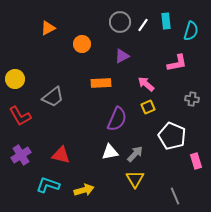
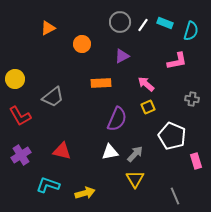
cyan rectangle: moved 1 px left, 2 px down; rotated 63 degrees counterclockwise
pink L-shape: moved 2 px up
red triangle: moved 1 px right, 4 px up
yellow arrow: moved 1 px right, 3 px down
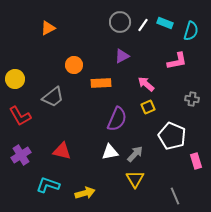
orange circle: moved 8 px left, 21 px down
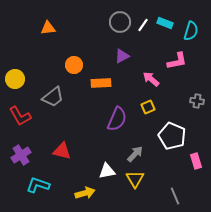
orange triangle: rotated 21 degrees clockwise
pink arrow: moved 5 px right, 5 px up
gray cross: moved 5 px right, 2 px down
white triangle: moved 3 px left, 19 px down
cyan L-shape: moved 10 px left
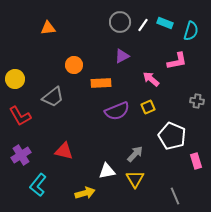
purple semicircle: moved 8 px up; rotated 45 degrees clockwise
red triangle: moved 2 px right
cyan L-shape: rotated 70 degrees counterclockwise
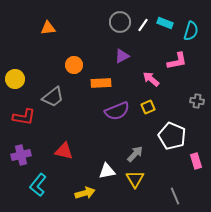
red L-shape: moved 4 px right, 1 px down; rotated 50 degrees counterclockwise
purple cross: rotated 18 degrees clockwise
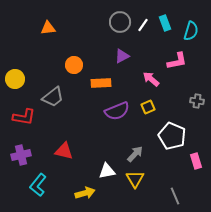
cyan rectangle: rotated 49 degrees clockwise
